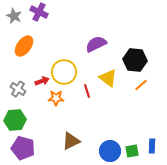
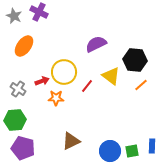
yellow triangle: moved 3 px right, 2 px up
red line: moved 5 px up; rotated 56 degrees clockwise
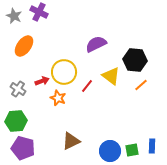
orange star: moved 2 px right; rotated 21 degrees clockwise
green hexagon: moved 1 px right, 1 px down
green square: moved 1 px up
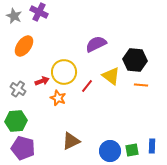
orange line: rotated 48 degrees clockwise
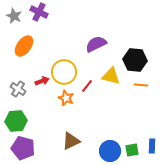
yellow triangle: rotated 24 degrees counterclockwise
orange star: moved 8 px right
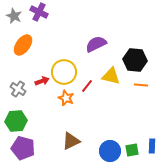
orange ellipse: moved 1 px left, 1 px up
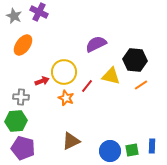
orange line: rotated 40 degrees counterclockwise
gray cross: moved 3 px right, 8 px down; rotated 28 degrees counterclockwise
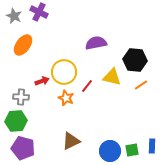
purple semicircle: moved 1 px up; rotated 15 degrees clockwise
yellow triangle: moved 1 px right, 1 px down
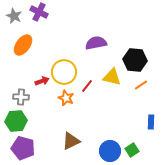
blue rectangle: moved 1 px left, 24 px up
green square: rotated 24 degrees counterclockwise
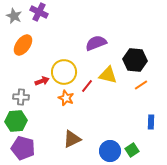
purple semicircle: rotated 10 degrees counterclockwise
yellow triangle: moved 4 px left, 2 px up
brown triangle: moved 1 px right, 2 px up
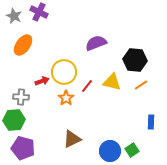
yellow triangle: moved 4 px right, 7 px down
orange star: rotated 14 degrees clockwise
green hexagon: moved 2 px left, 1 px up
